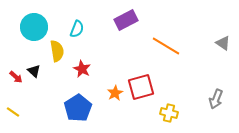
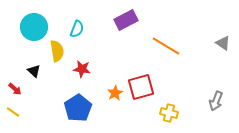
red star: rotated 18 degrees counterclockwise
red arrow: moved 1 px left, 12 px down
gray arrow: moved 2 px down
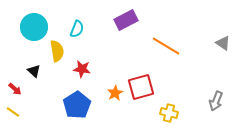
blue pentagon: moved 1 px left, 3 px up
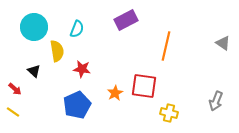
orange line: rotated 72 degrees clockwise
red square: moved 3 px right, 1 px up; rotated 24 degrees clockwise
blue pentagon: rotated 8 degrees clockwise
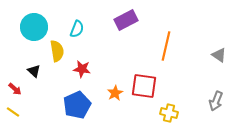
gray triangle: moved 4 px left, 12 px down
